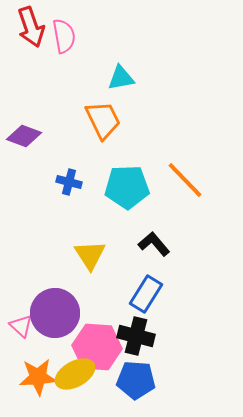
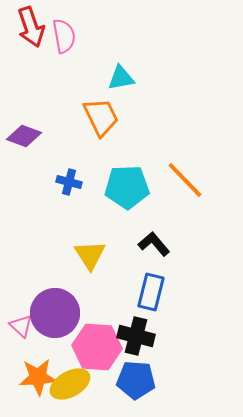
orange trapezoid: moved 2 px left, 3 px up
blue rectangle: moved 5 px right, 2 px up; rotated 18 degrees counterclockwise
yellow ellipse: moved 5 px left, 10 px down
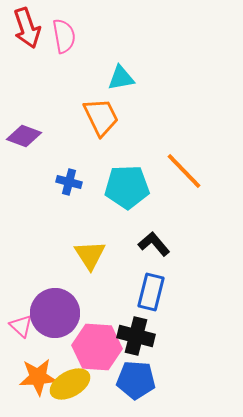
red arrow: moved 4 px left, 1 px down
orange line: moved 1 px left, 9 px up
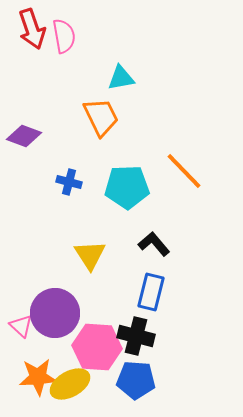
red arrow: moved 5 px right, 1 px down
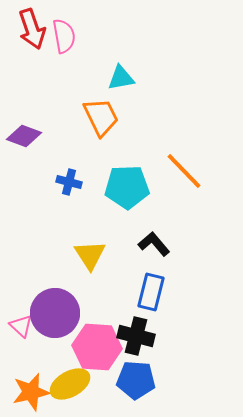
orange star: moved 7 px left, 15 px down; rotated 9 degrees counterclockwise
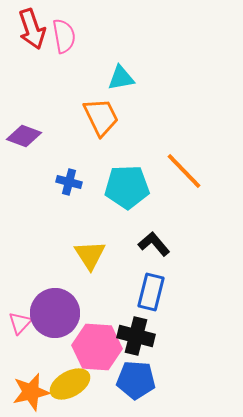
pink triangle: moved 1 px left, 3 px up; rotated 30 degrees clockwise
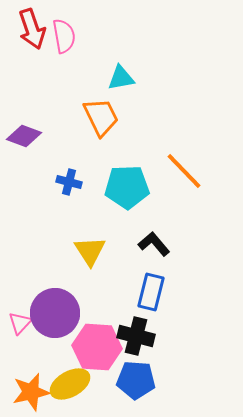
yellow triangle: moved 4 px up
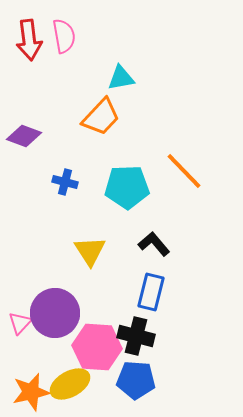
red arrow: moved 3 px left, 11 px down; rotated 12 degrees clockwise
orange trapezoid: rotated 69 degrees clockwise
blue cross: moved 4 px left
